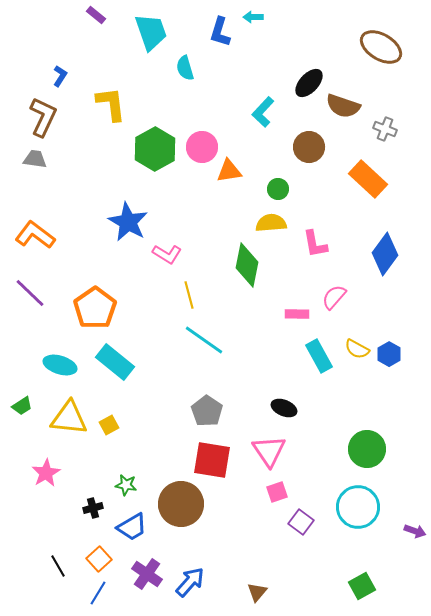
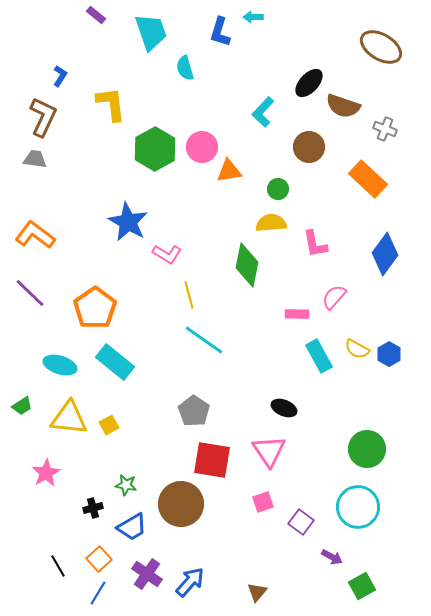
gray pentagon at (207, 411): moved 13 px left
pink square at (277, 492): moved 14 px left, 10 px down
purple arrow at (415, 531): moved 83 px left, 26 px down; rotated 10 degrees clockwise
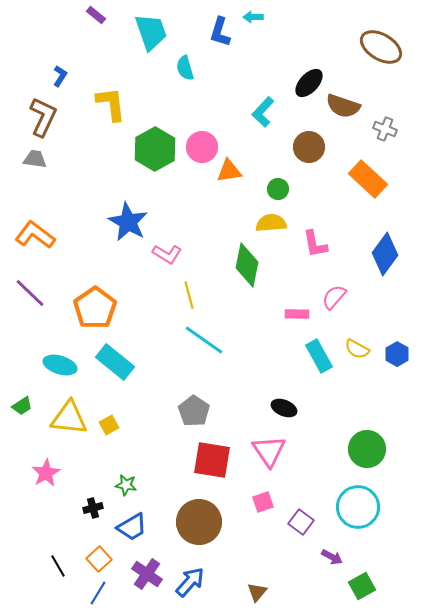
blue hexagon at (389, 354): moved 8 px right
brown circle at (181, 504): moved 18 px right, 18 px down
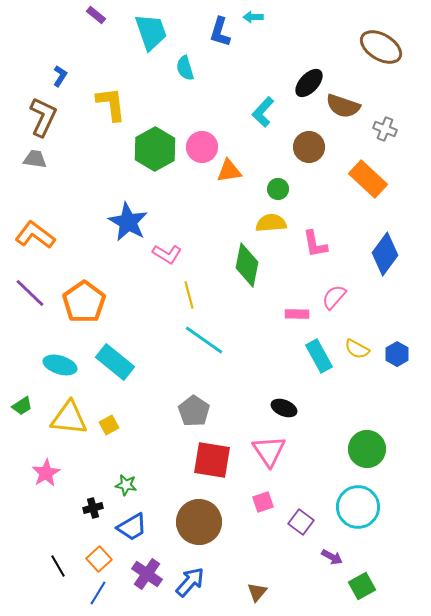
orange pentagon at (95, 308): moved 11 px left, 6 px up
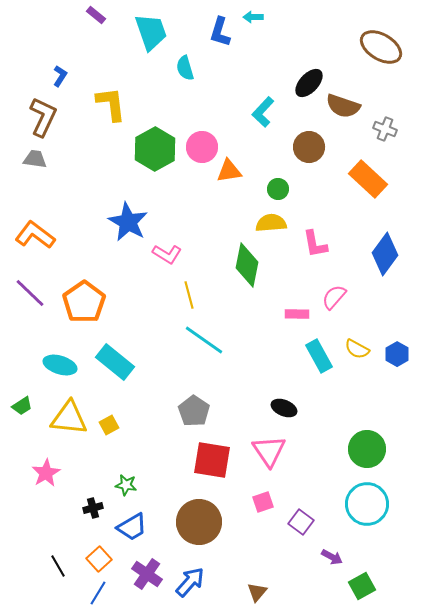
cyan circle at (358, 507): moved 9 px right, 3 px up
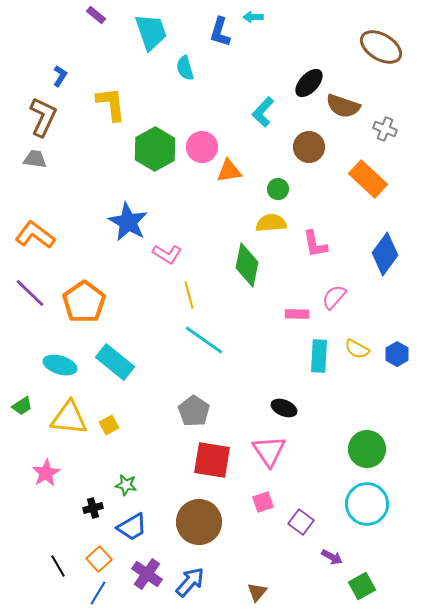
cyan rectangle at (319, 356): rotated 32 degrees clockwise
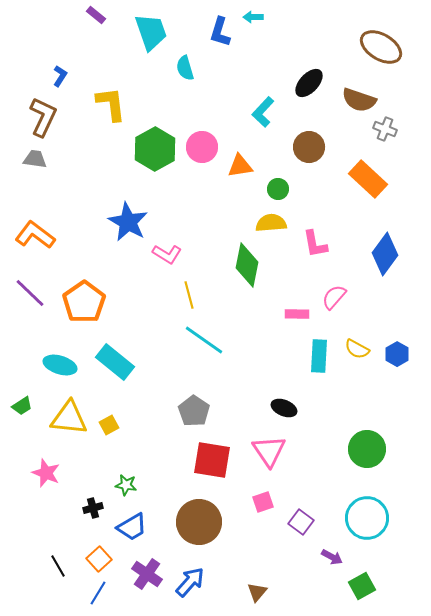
brown semicircle at (343, 106): moved 16 px right, 6 px up
orange triangle at (229, 171): moved 11 px right, 5 px up
pink star at (46, 473): rotated 20 degrees counterclockwise
cyan circle at (367, 504): moved 14 px down
